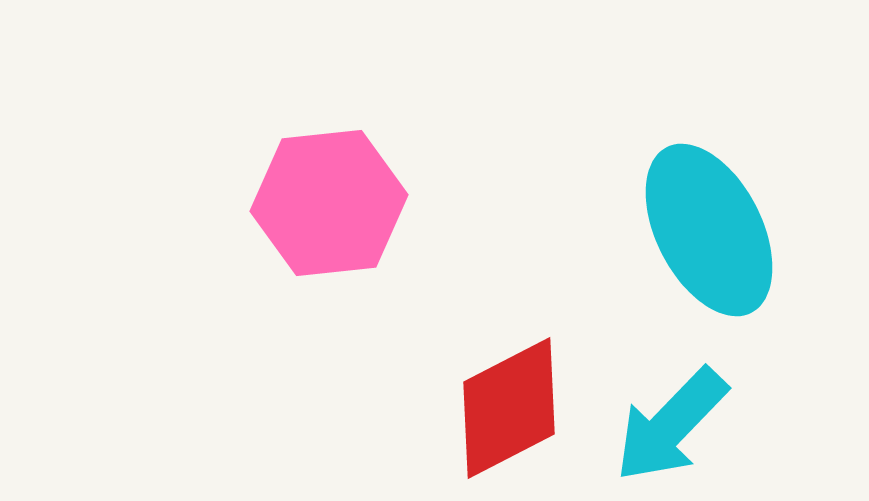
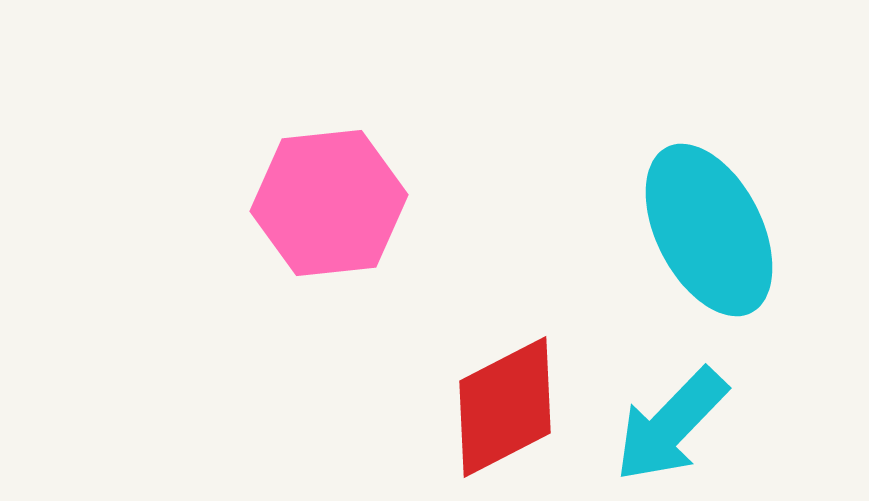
red diamond: moved 4 px left, 1 px up
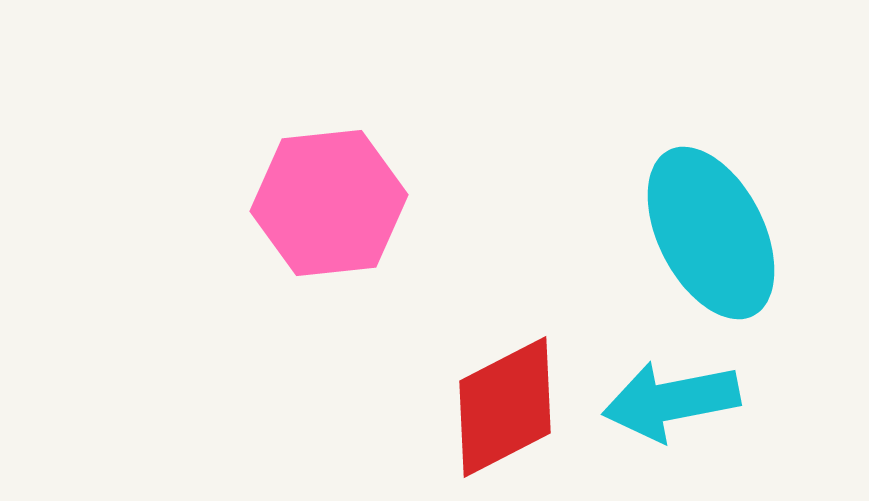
cyan ellipse: moved 2 px right, 3 px down
cyan arrow: moved 24 px up; rotated 35 degrees clockwise
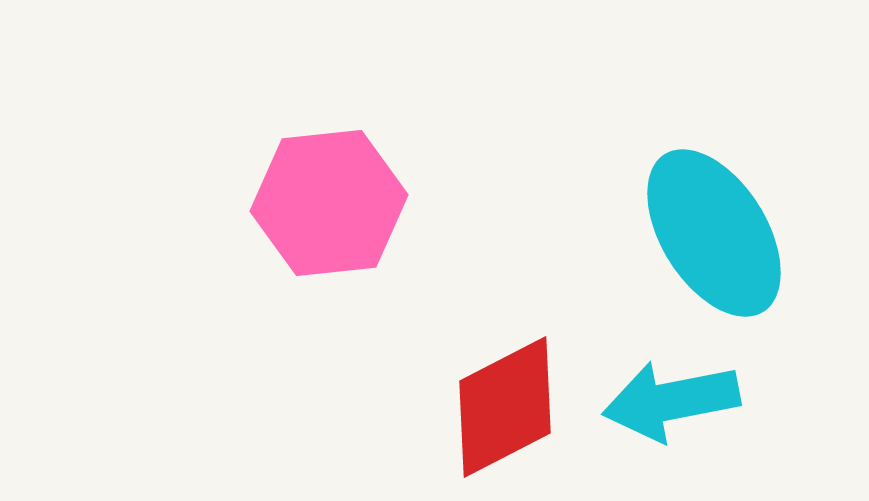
cyan ellipse: moved 3 px right; rotated 5 degrees counterclockwise
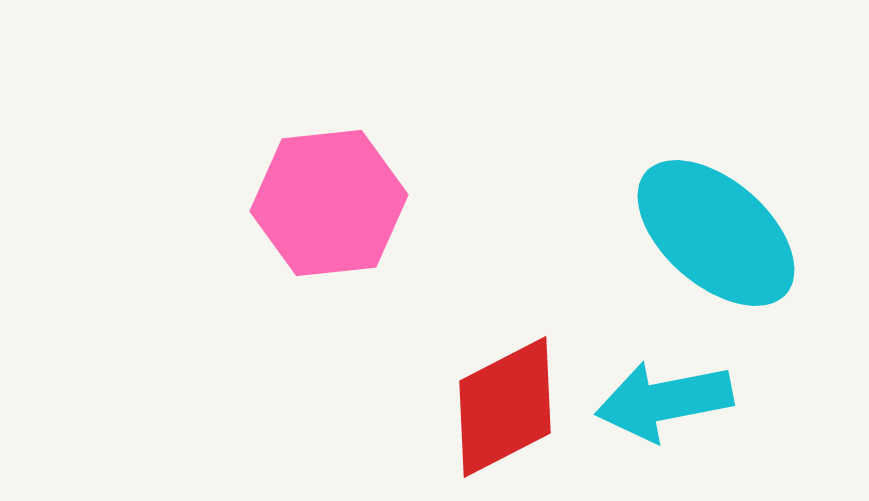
cyan ellipse: moved 2 px right; rotated 17 degrees counterclockwise
cyan arrow: moved 7 px left
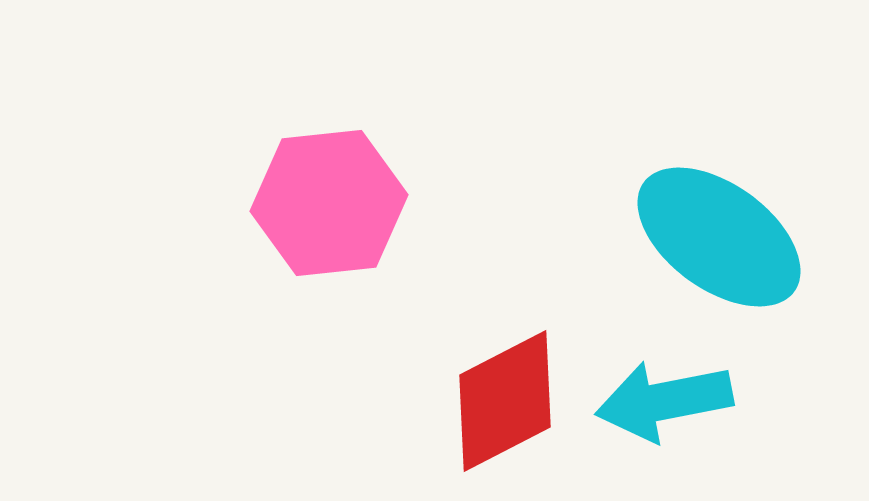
cyan ellipse: moved 3 px right, 4 px down; rotated 5 degrees counterclockwise
red diamond: moved 6 px up
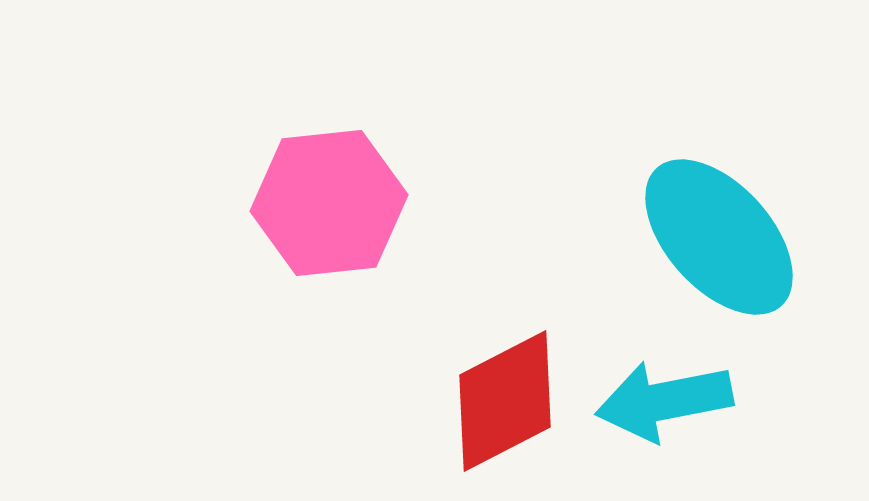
cyan ellipse: rotated 12 degrees clockwise
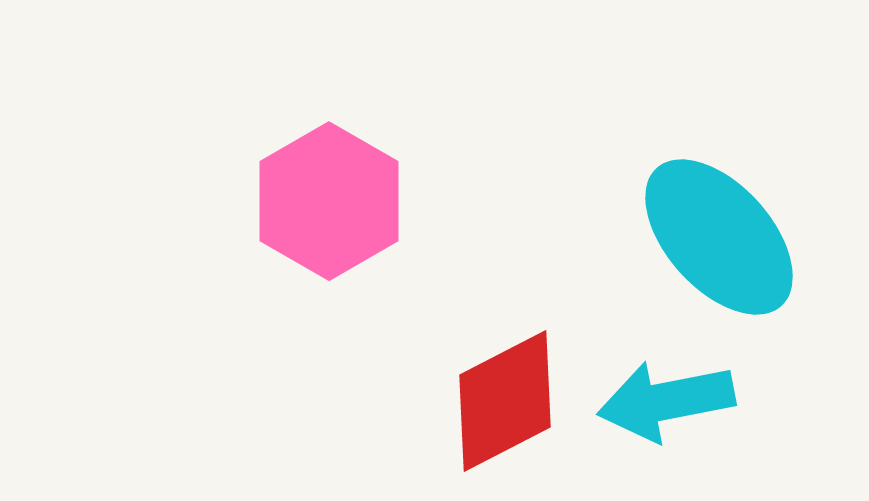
pink hexagon: moved 2 px up; rotated 24 degrees counterclockwise
cyan arrow: moved 2 px right
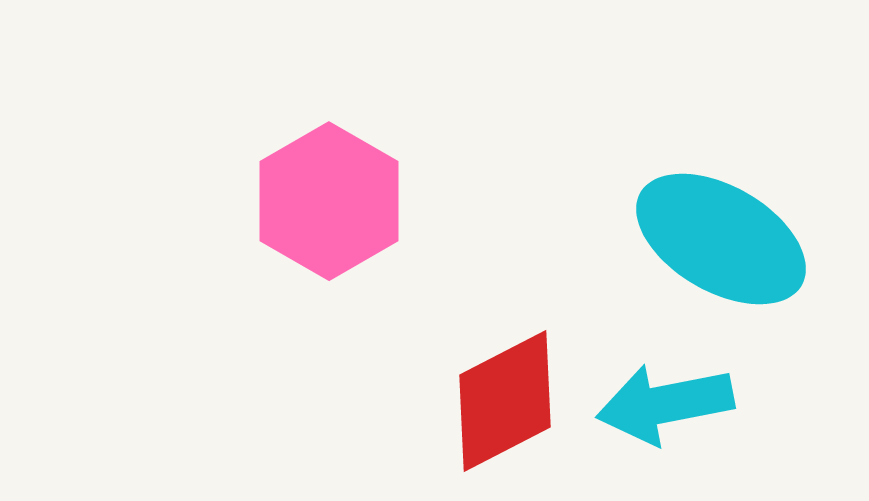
cyan ellipse: moved 2 px right, 2 px down; rotated 18 degrees counterclockwise
cyan arrow: moved 1 px left, 3 px down
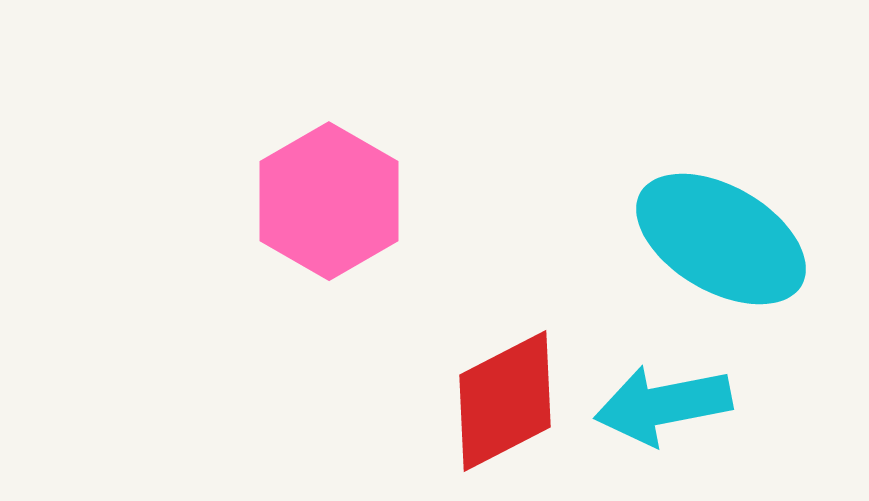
cyan arrow: moved 2 px left, 1 px down
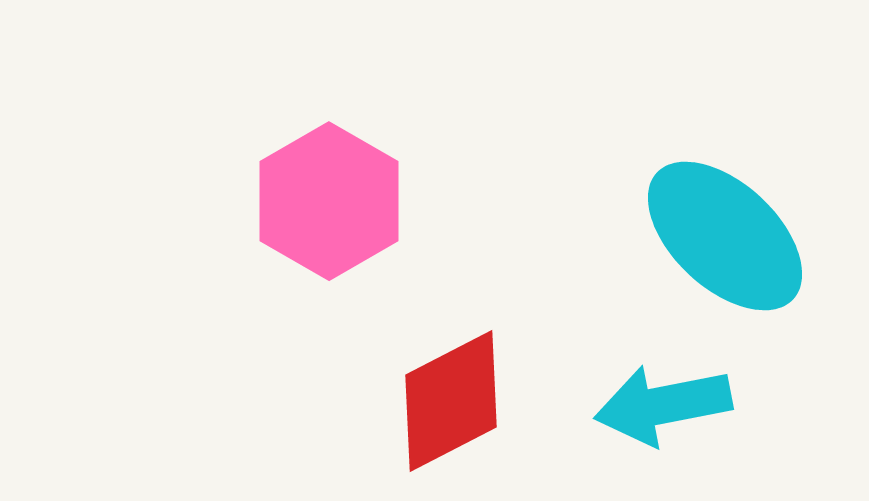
cyan ellipse: moved 4 px right, 3 px up; rotated 13 degrees clockwise
red diamond: moved 54 px left
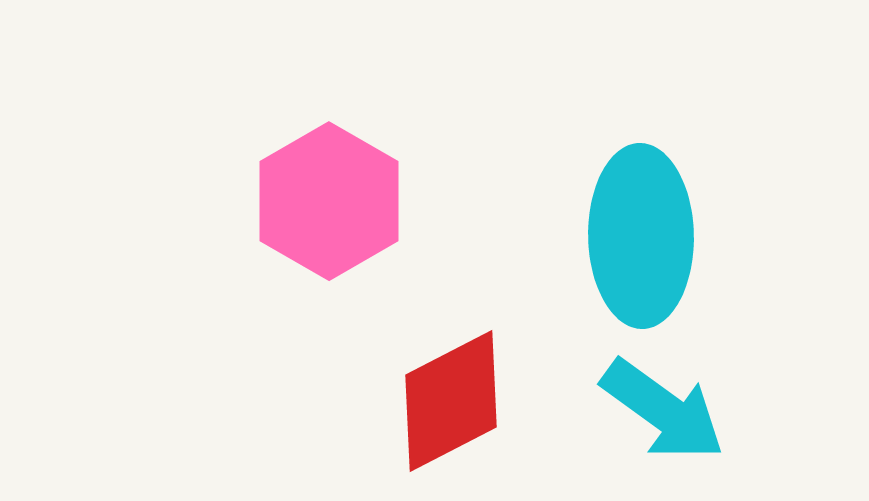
cyan ellipse: moved 84 px left; rotated 46 degrees clockwise
cyan arrow: moved 5 px down; rotated 133 degrees counterclockwise
